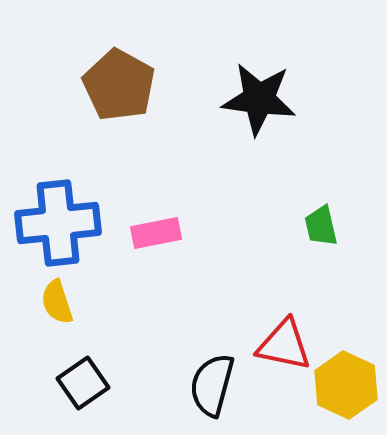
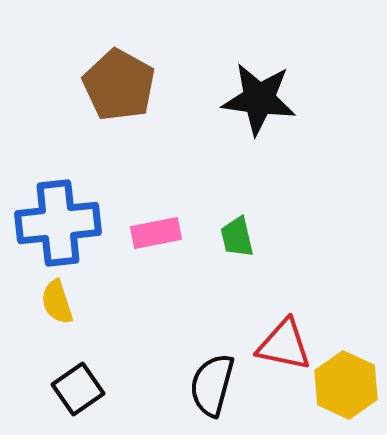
green trapezoid: moved 84 px left, 11 px down
black square: moved 5 px left, 6 px down
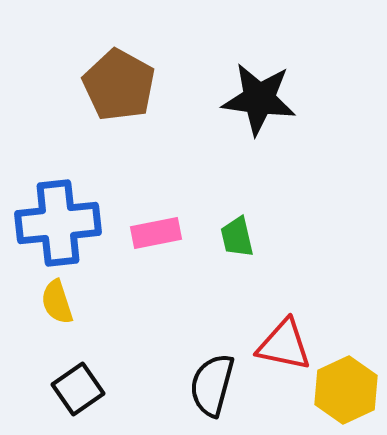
yellow hexagon: moved 5 px down; rotated 10 degrees clockwise
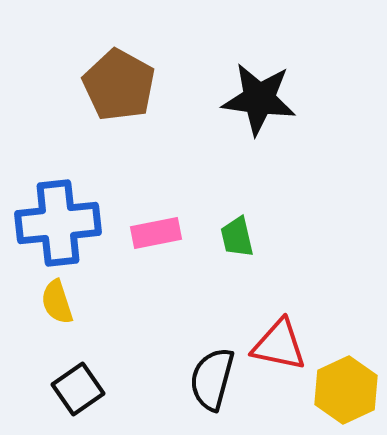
red triangle: moved 5 px left
black semicircle: moved 6 px up
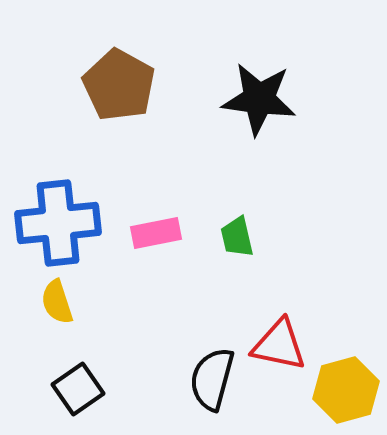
yellow hexagon: rotated 10 degrees clockwise
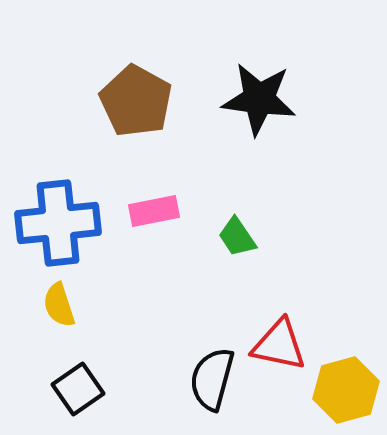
brown pentagon: moved 17 px right, 16 px down
pink rectangle: moved 2 px left, 22 px up
green trapezoid: rotated 21 degrees counterclockwise
yellow semicircle: moved 2 px right, 3 px down
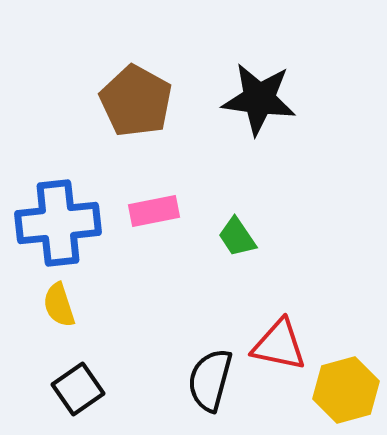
black semicircle: moved 2 px left, 1 px down
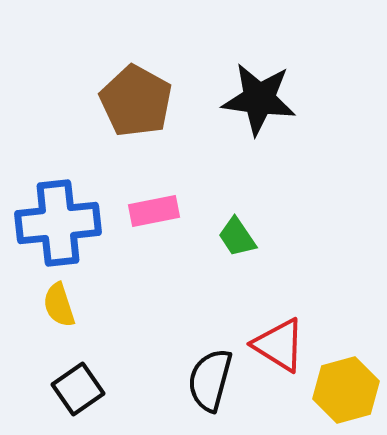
red triangle: rotated 20 degrees clockwise
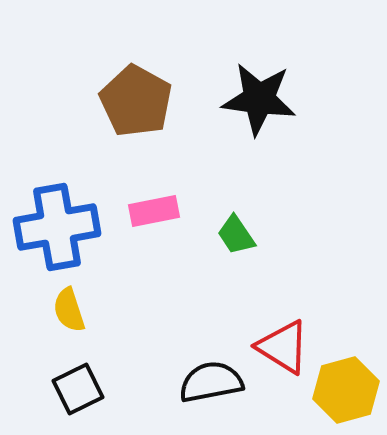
blue cross: moved 1 px left, 4 px down; rotated 4 degrees counterclockwise
green trapezoid: moved 1 px left, 2 px up
yellow semicircle: moved 10 px right, 5 px down
red triangle: moved 4 px right, 2 px down
black semicircle: moved 1 px right, 2 px down; rotated 64 degrees clockwise
black square: rotated 9 degrees clockwise
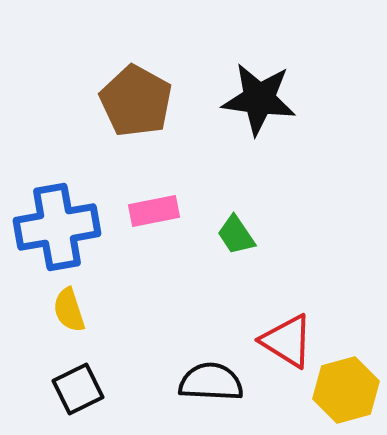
red triangle: moved 4 px right, 6 px up
black semicircle: rotated 14 degrees clockwise
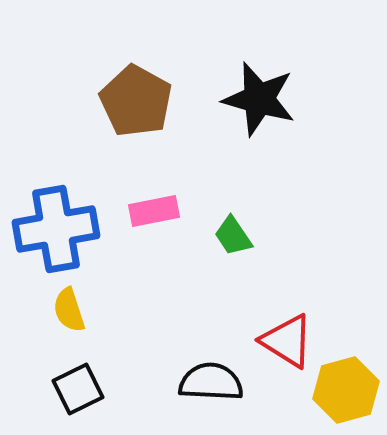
black star: rotated 8 degrees clockwise
blue cross: moved 1 px left, 2 px down
green trapezoid: moved 3 px left, 1 px down
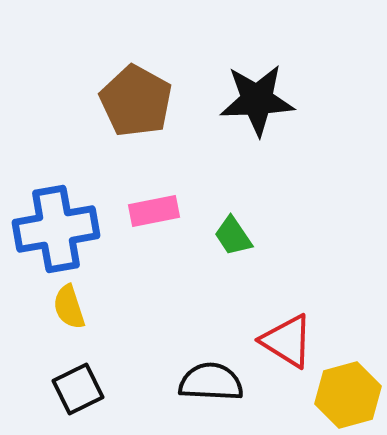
black star: moved 2 px left, 1 px down; rotated 18 degrees counterclockwise
yellow semicircle: moved 3 px up
yellow hexagon: moved 2 px right, 5 px down
